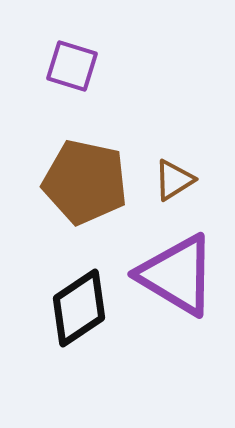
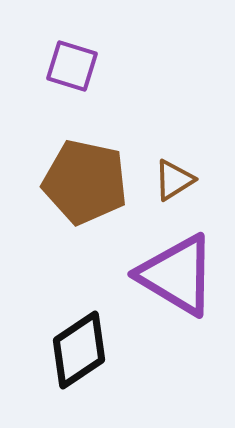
black diamond: moved 42 px down
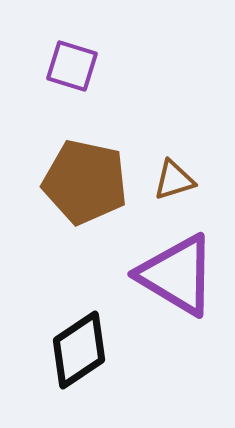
brown triangle: rotated 15 degrees clockwise
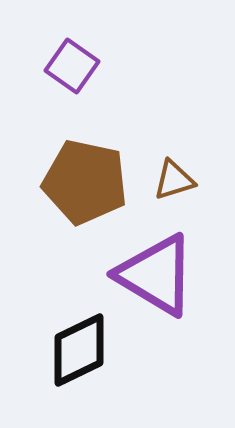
purple square: rotated 18 degrees clockwise
purple triangle: moved 21 px left
black diamond: rotated 8 degrees clockwise
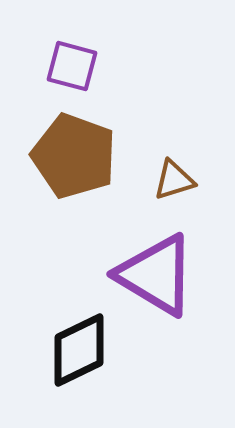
purple square: rotated 20 degrees counterclockwise
brown pentagon: moved 11 px left, 26 px up; rotated 8 degrees clockwise
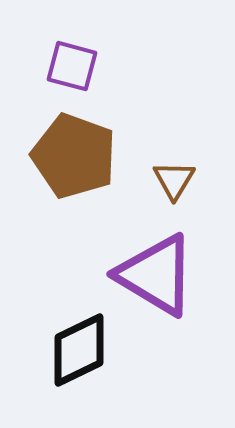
brown triangle: rotated 42 degrees counterclockwise
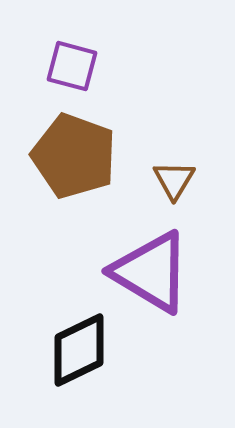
purple triangle: moved 5 px left, 3 px up
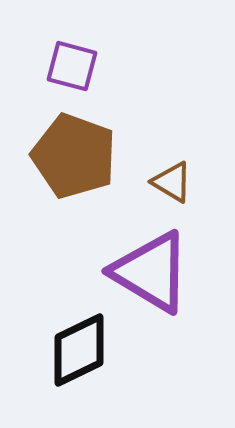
brown triangle: moved 2 px left, 2 px down; rotated 30 degrees counterclockwise
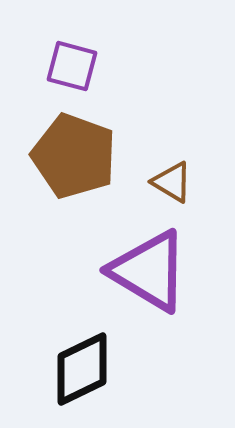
purple triangle: moved 2 px left, 1 px up
black diamond: moved 3 px right, 19 px down
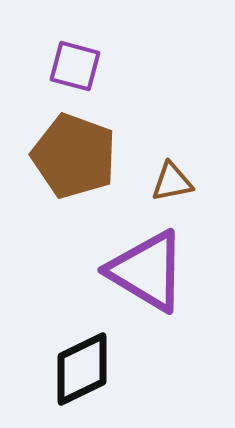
purple square: moved 3 px right
brown triangle: rotated 42 degrees counterclockwise
purple triangle: moved 2 px left
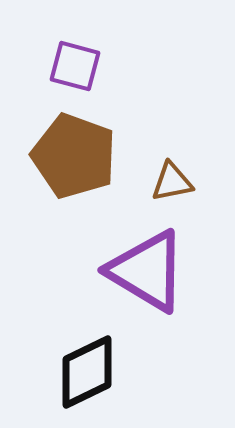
black diamond: moved 5 px right, 3 px down
